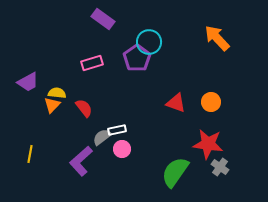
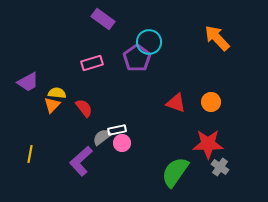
red star: rotated 8 degrees counterclockwise
pink circle: moved 6 px up
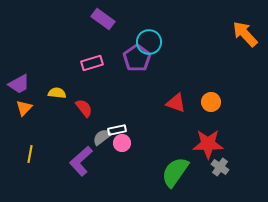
orange arrow: moved 28 px right, 4 px up
purple trapezoid: moved 9 px left, 2 px down
orange triangle: moved 28 px left, 3 px down
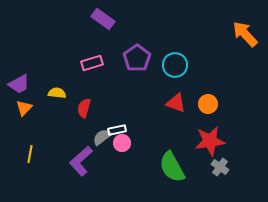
cyan circle: moved 26 px right, 23 px down
orange circle: moved 3 px left, 2 px down
red semicircle: rotated 126 degrees counterclockwise
red star: moved 2 px right, 3 px up; rotated 8 degrees counterclockwise
green semicircle: moved 3 px left, 5 px up; rotated 64 degrees counterclockwise
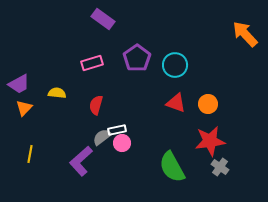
red semicircle: moved 12 px right, 3 px up
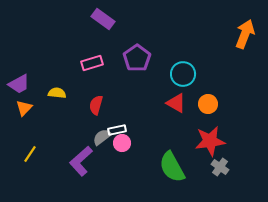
orange arrow: rotated 64 degrees clockwise
cyan circle: moved 8 px right, 9 px down
red triangle: rotated 10 degrees clockwise
yellow line: rotated 24 degrees clockwise
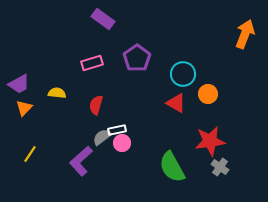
orange circle: moved 10 px up
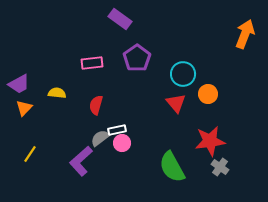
purple rectangle: moved 17 px right
pink rectangle: rotated 10 degrees clockwise
red triangle: rotated 20 degrees clockwise
gray semicircle: moved 2 px left, 1 px down
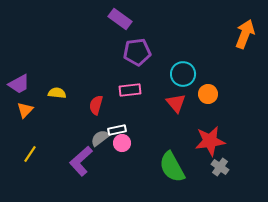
purple pentagon: moved 6 px up; rotated 28 degrees clockwise
pink rectangle: moved 38 px right, 27 px down
orange triangle: moved 1 px right, 2 px down
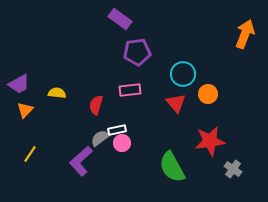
gray cross: moved 13 px right, 2 px down
